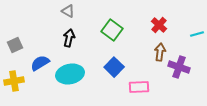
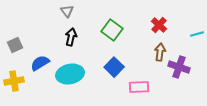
gray triangle: moved 1 px left; rotated 24 degrees clockwise
black arrow: moved 2 px right, 1 px up
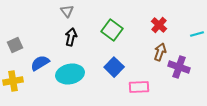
brown arrow: rotated 12 degrees clockwise
yellow cross: moved 1 px left
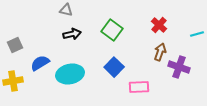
gray triangle: moved 1 px left, 1 px up; rotated 40 degrees counterclockwise
black arrow: moved 1 px right, 3 px up; rotated 66 degrees clockwise
